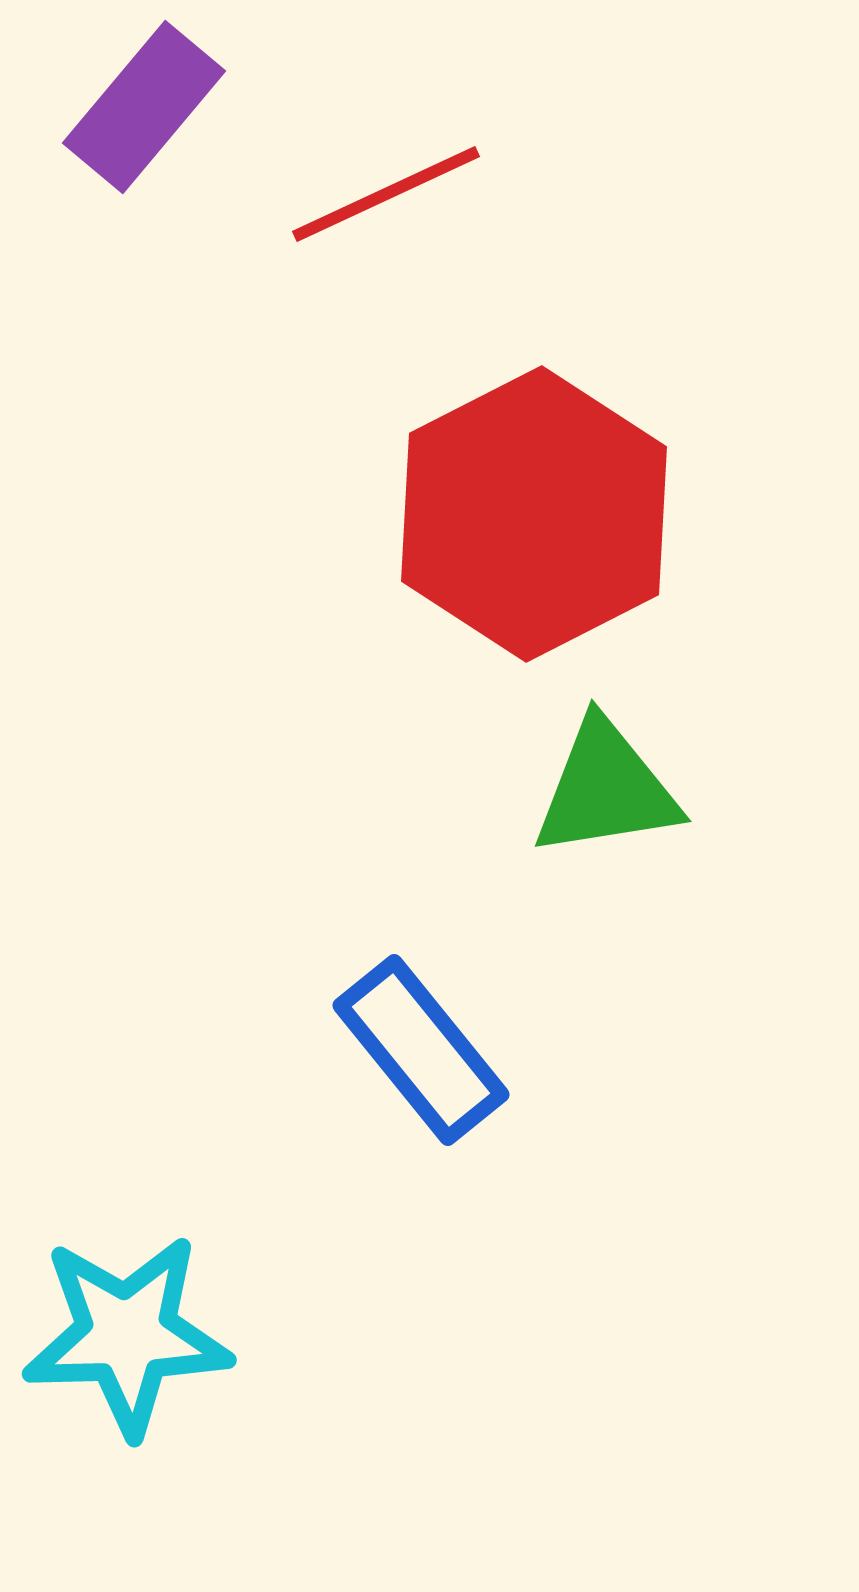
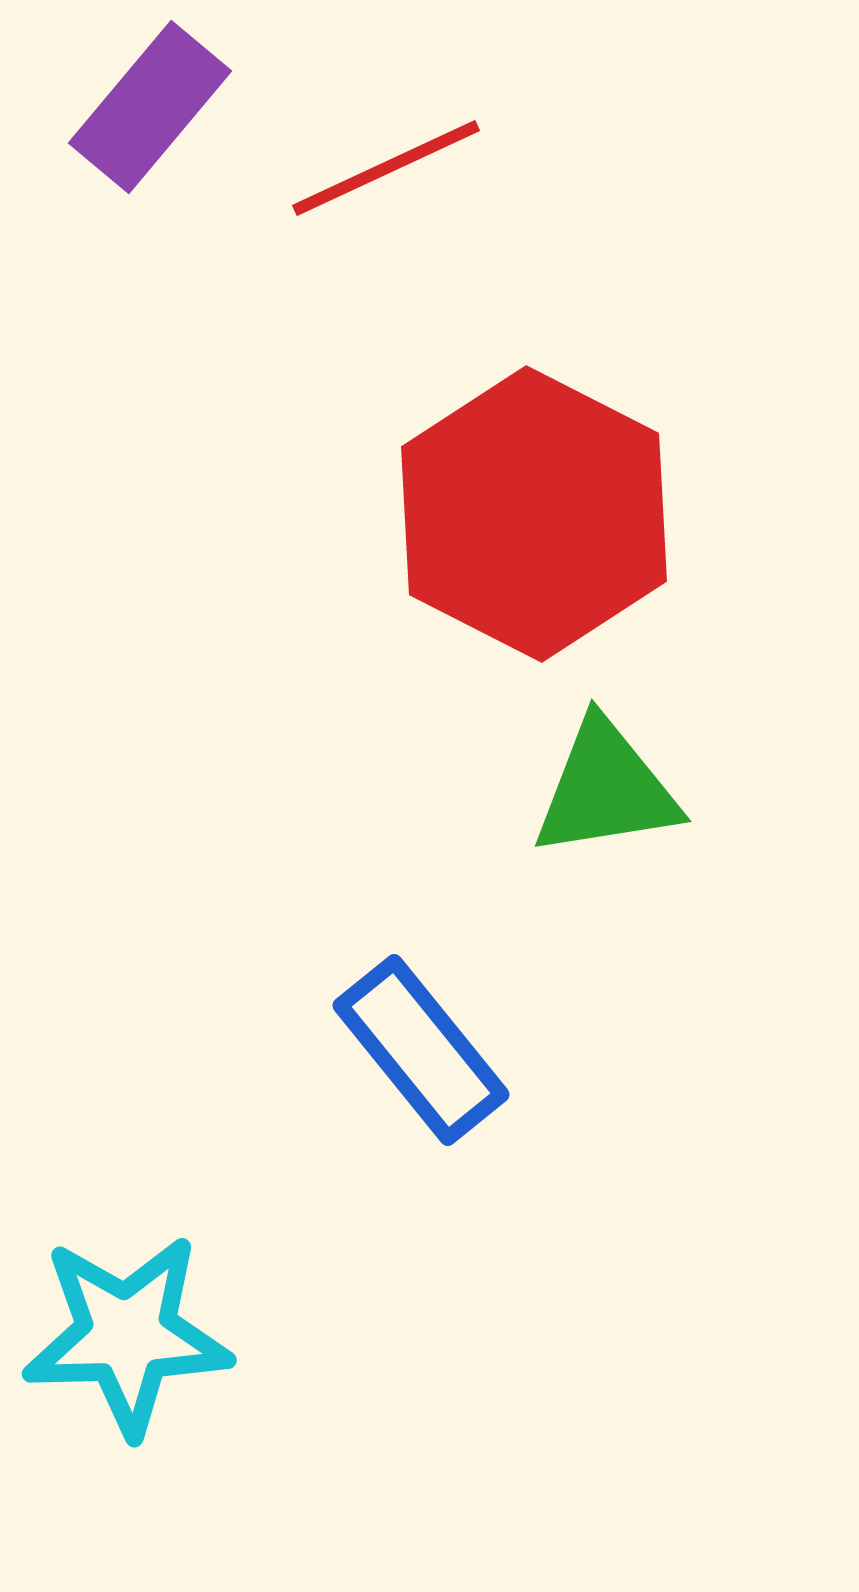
purple rectangle: moved 6 px right
red line: moved 26 px up
red hexagon: rotated 6 degrees counterclockwise
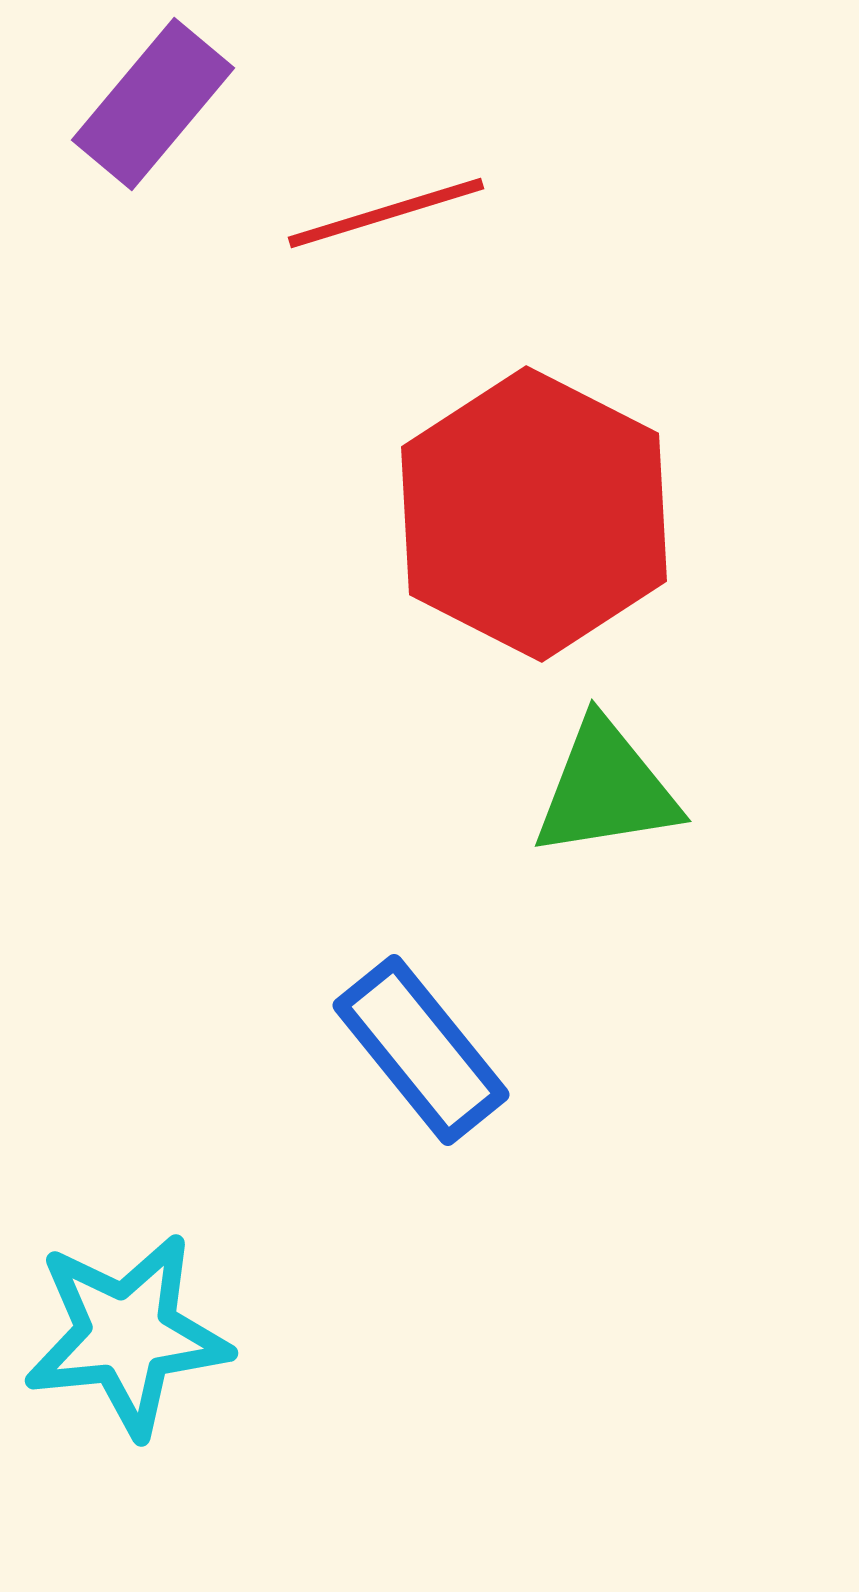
purple rectangle: moved 3 px right, 3 px up
red line: moved 45 px down; rotated 8 degrees clockwise
cyan star: rotated 4 degrees counterclockwise
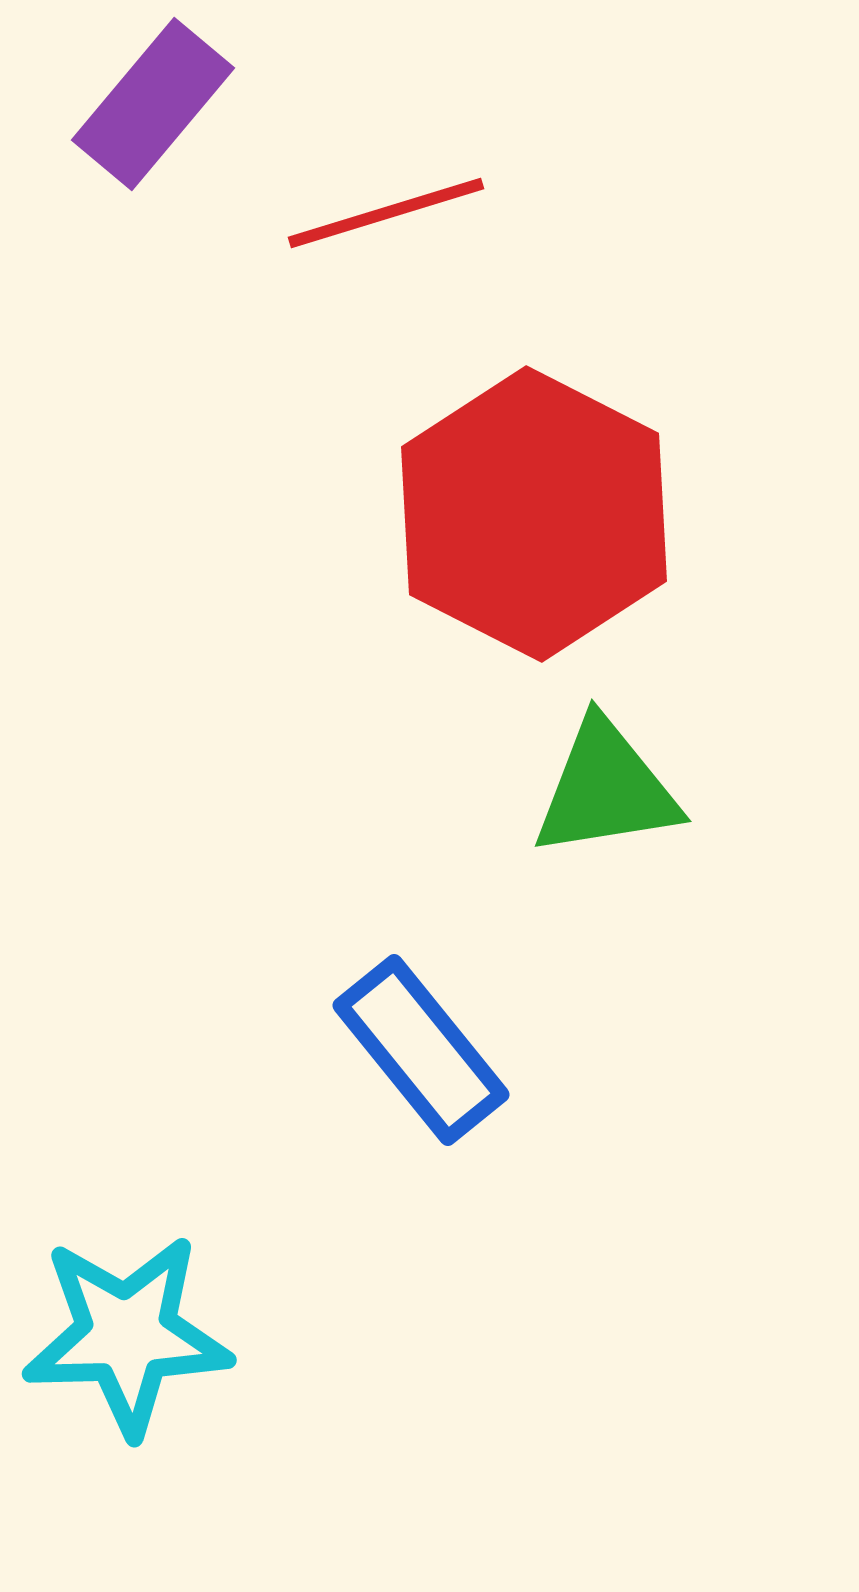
cyan star: rotated 4 degrees clockwise
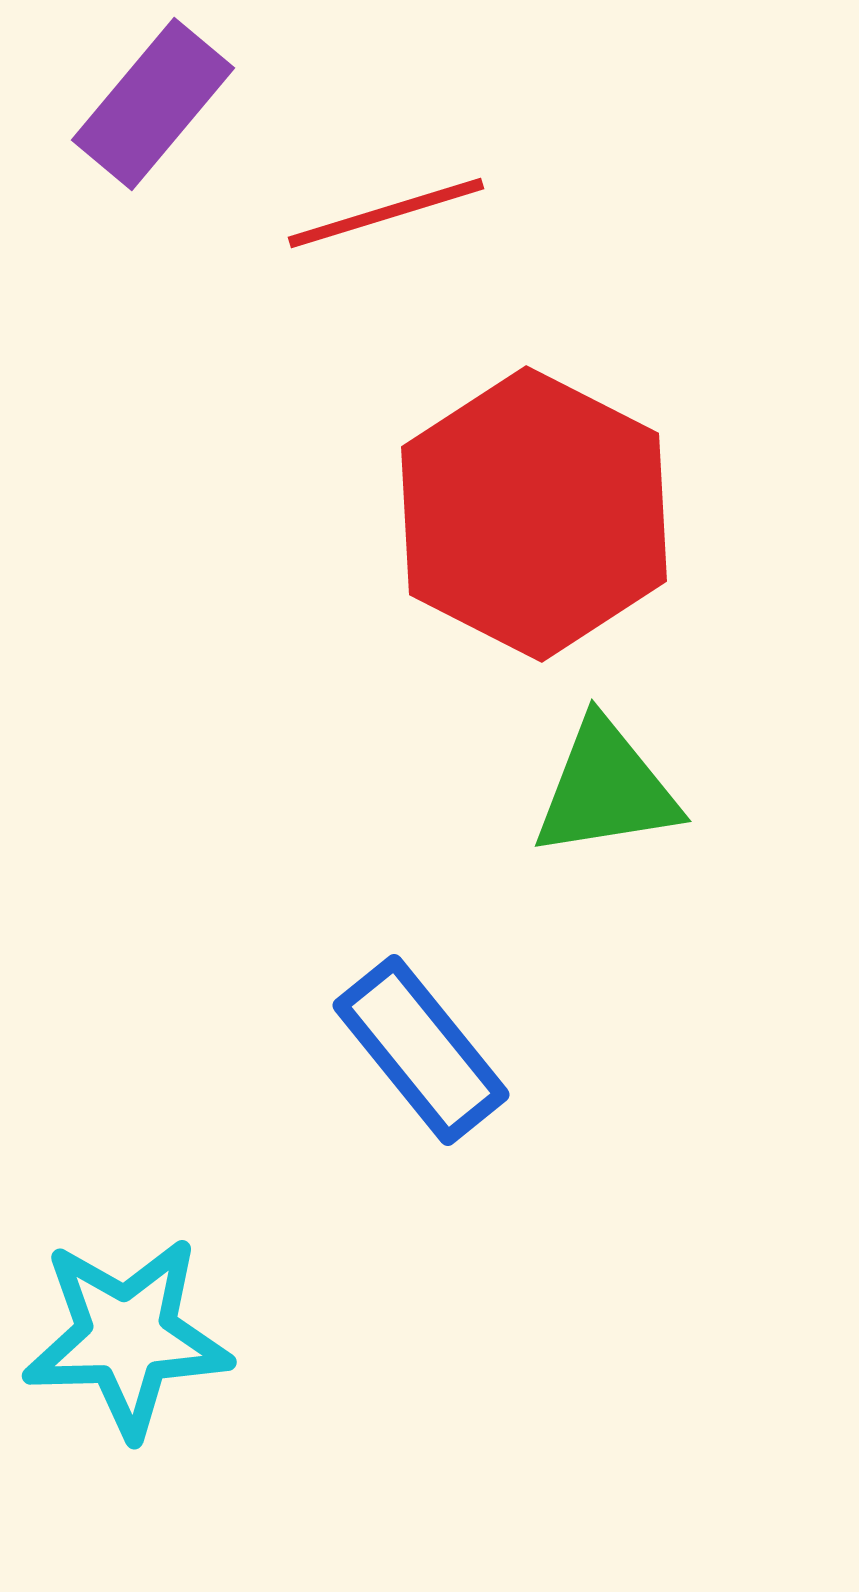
cyan star: moved 2 px down
